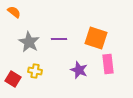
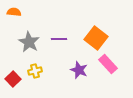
orange semicircle: rotated 32 degrees counterclockwise
orange square: rotated 20 degrees clockwise
pink rectangle: rotated 36 degrees counterclockwise
yellow cross: rotated 24 degrees counterclockwise
red square: rotated 14 degrees clockwise
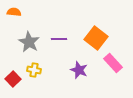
pink rectangle: moved 5 px right, 1 px up
yellow cross: moved 1 px left, 1 px up; rotated 24 degrees clockwise
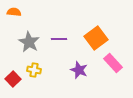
orange square: rotated 15 degrees clockwise
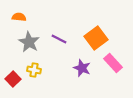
orange semicircle: moved 5 px right, 5 px down
purple line: rotated 28 degrees clockwise
purple star: moved 3 px right, 2 px up
